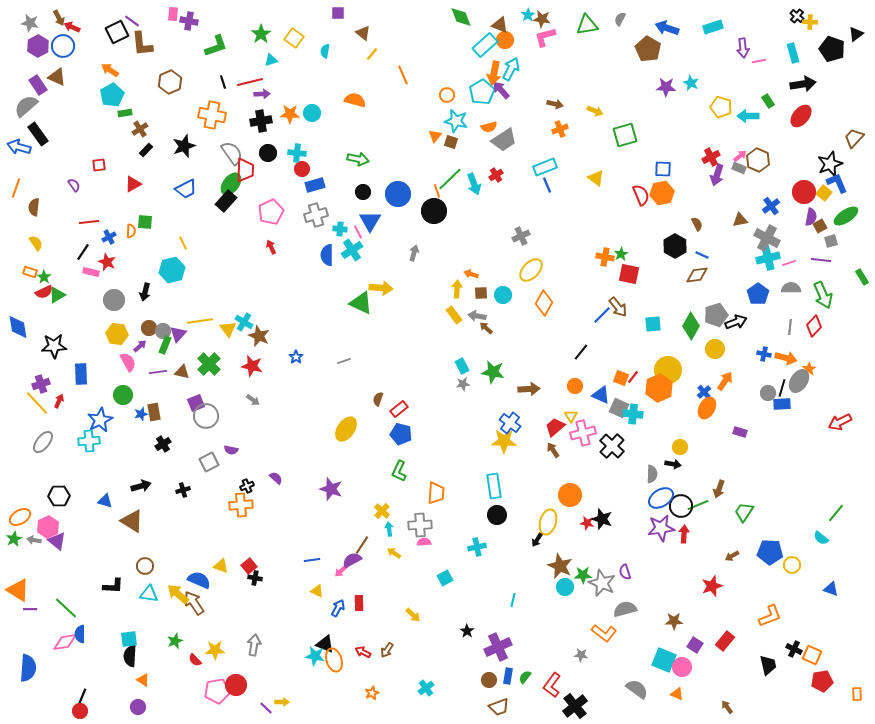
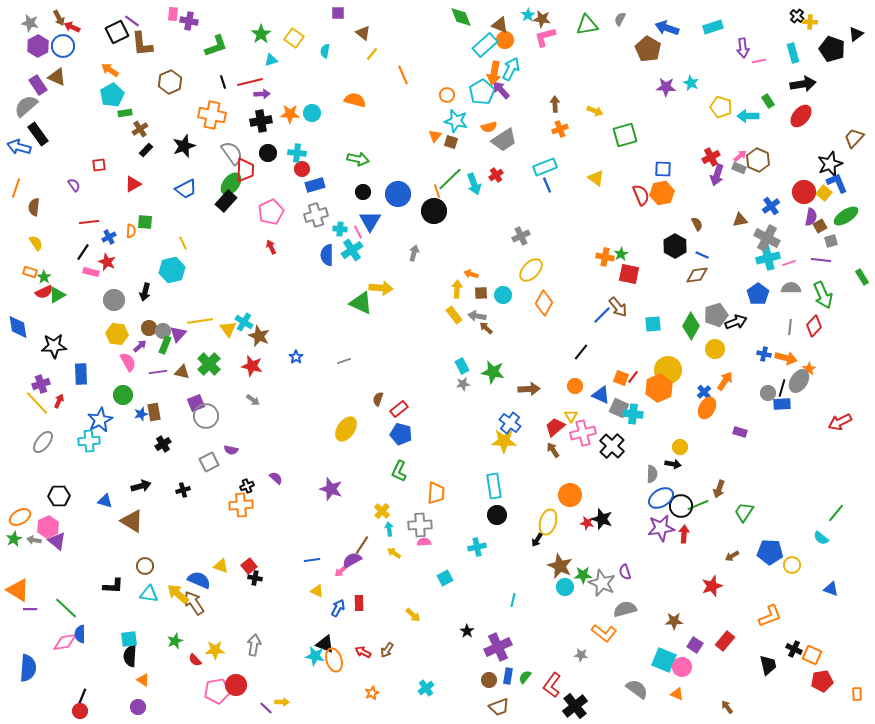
brown arrow at (555, 104): rotated 105 degrees counterclockwise
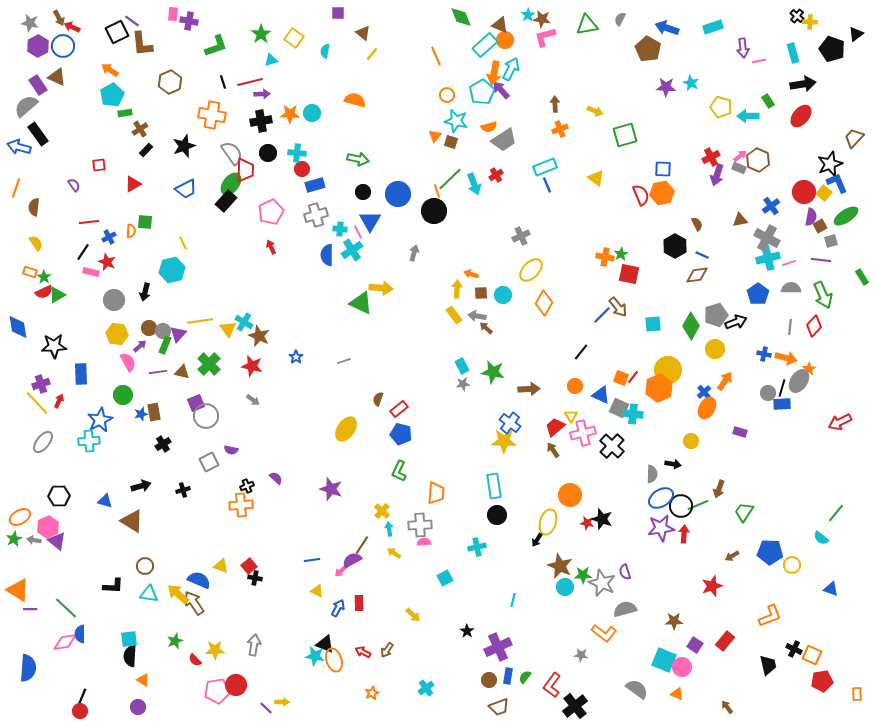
orange line at (403, 75): moved 33 px right, 19 px up
yellow circle at (680, 447): moved 11 px right, 6 px up
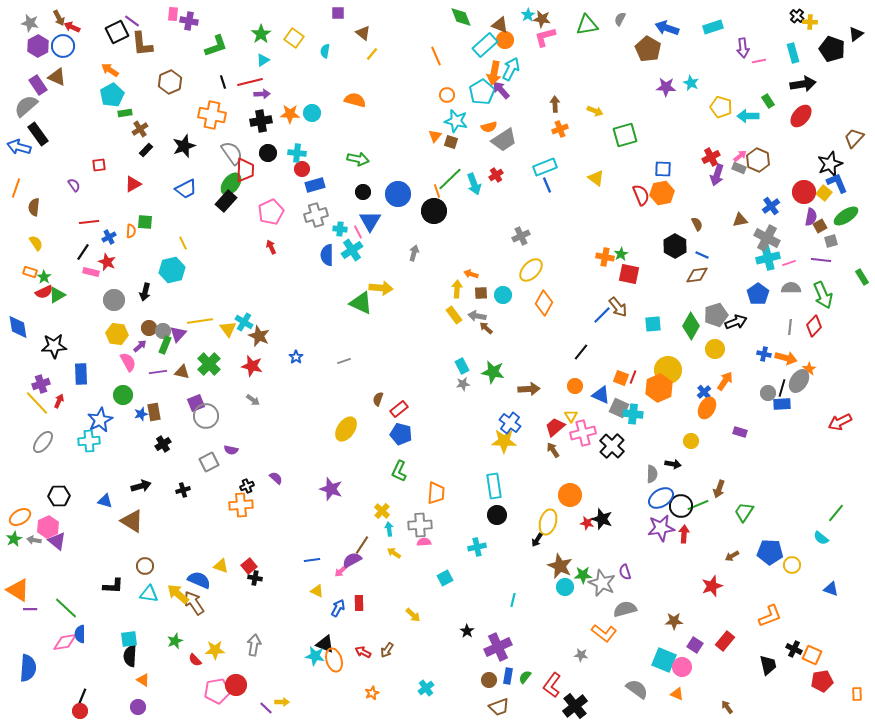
cyan triangle at (271, 60): moved 8 px left; rotated 16 degrees counterclockwise
red line at (633, 377): rotated 16 degrees counterclockwise
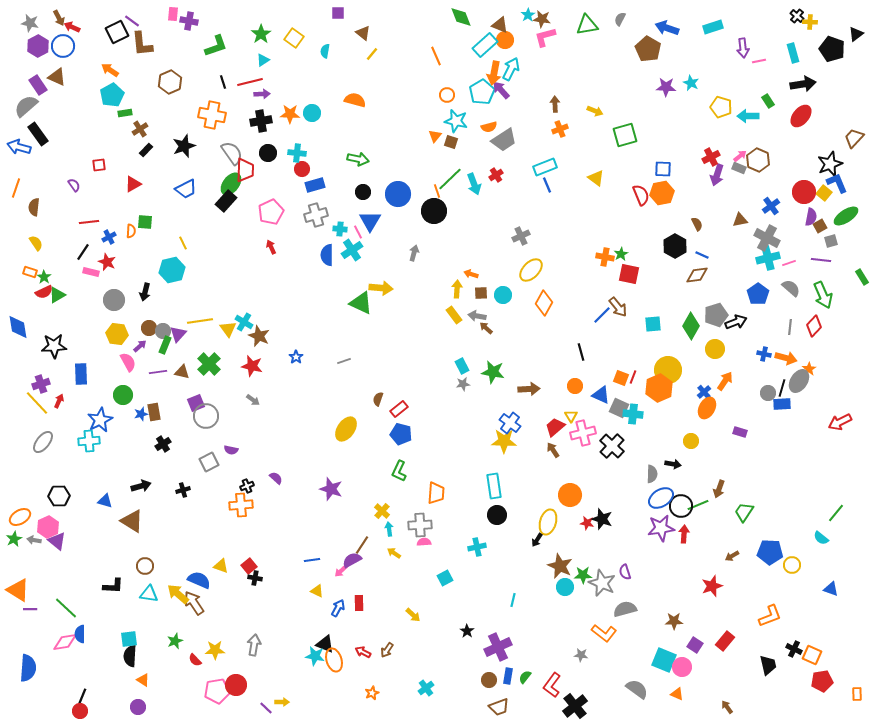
gray semicircle at (791, 288): rotated 42 degrees clockwise
black line at (581, 352): rotated 54 degrees counterclockwise
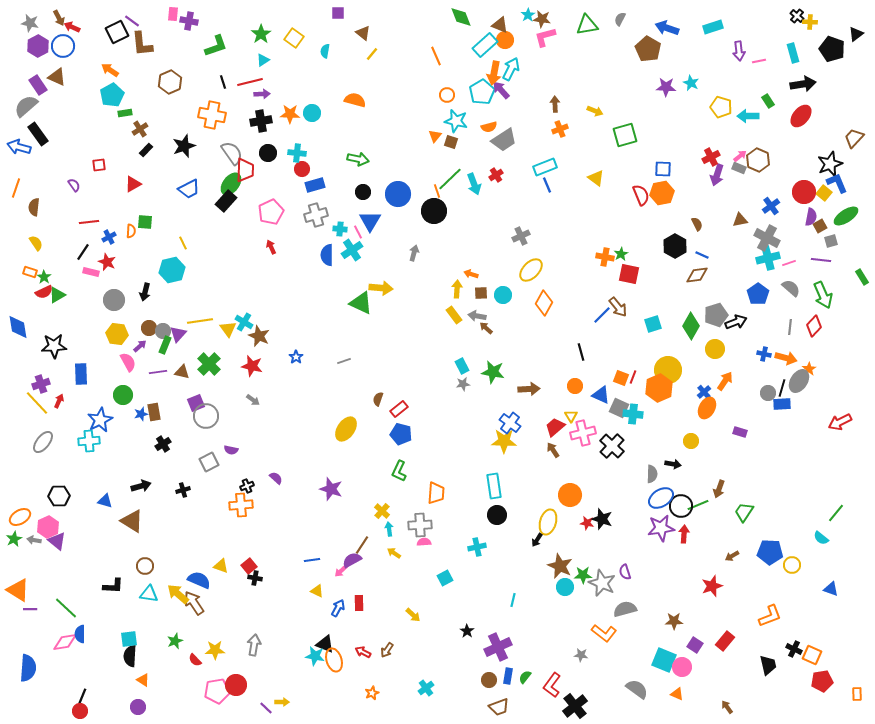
purple arrow at (743, 48): moved 4 px left, 3 px down
blue trapezoid at (186, 189): moved 3 px right
cyan square at (653, 324): rotated 12 degrees counterclockwise
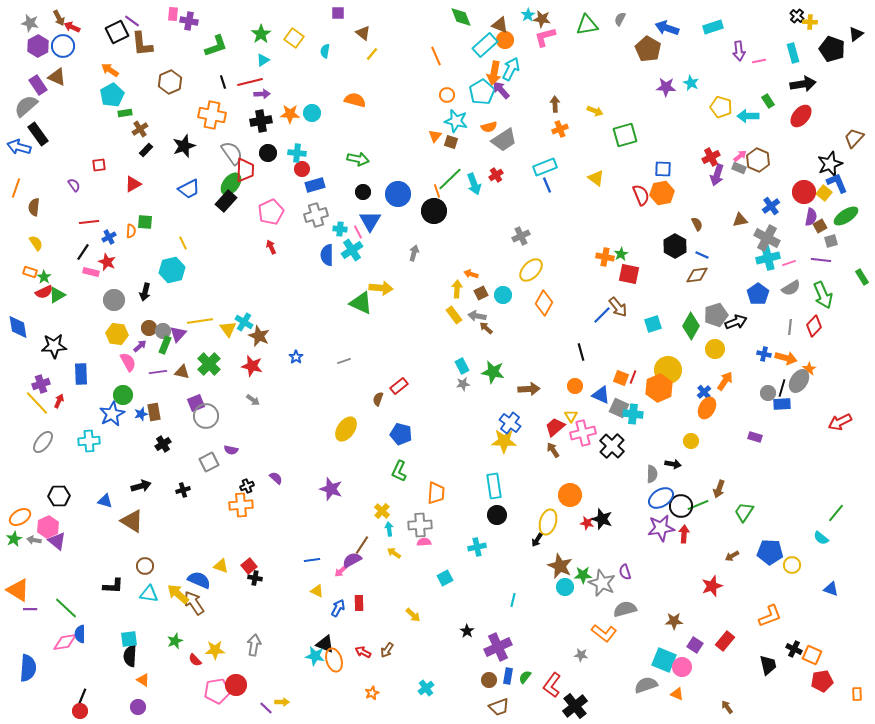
gray semicircle at (791, 288): rotated 108 degrees clockwise
brown square at (481, 293): rotated 24 degrees counterclockwise
red rectangle at (399, 409): moved 23 px up
blue star at (100, 420): moved 12 px right, 6 px up
purple rectangle at (740, 432): moved 15 px right, 5 px down
gray semicircle at (637, 689): moved 9 px right, 4 px up; rotated 55 degrees counterclockwise
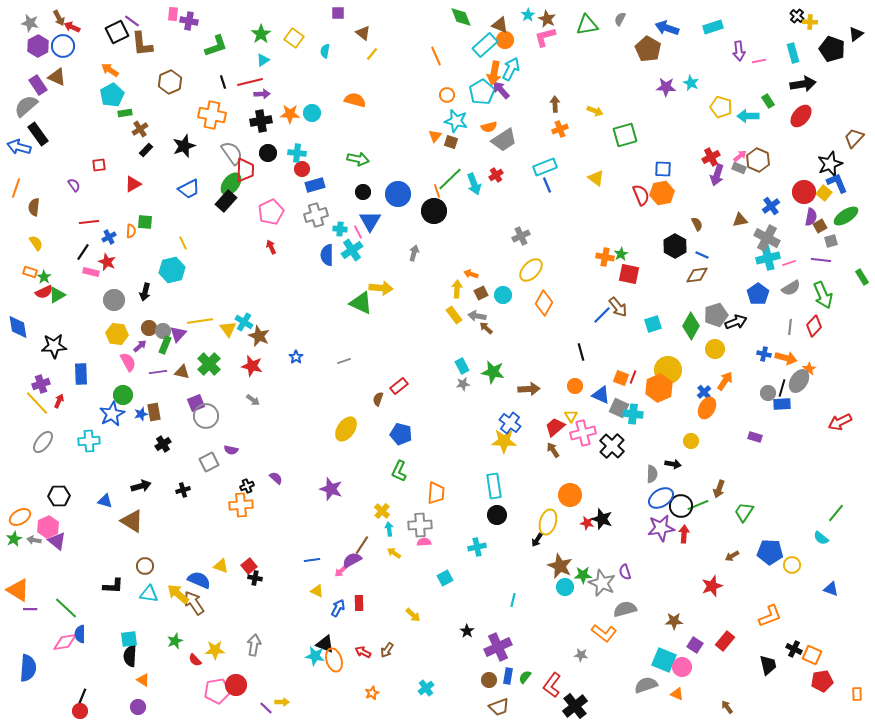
brown star at (542, 19): moved 5 px right; rotated 18 degrees clockwise
